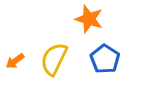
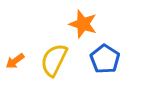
orange star: moved 6 px left, 5 px down
yellow semicircle: moved 1 px down
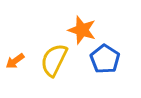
orange star: moved 1 px left, 6 px down
